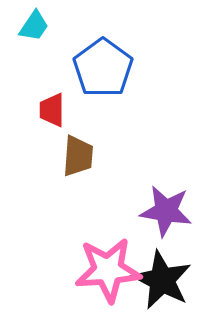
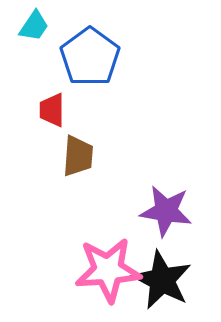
blue pentagon: moved 13 px left, 11 px up
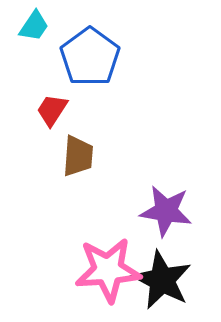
red trapezoid: rotated 33 degrees clockwise
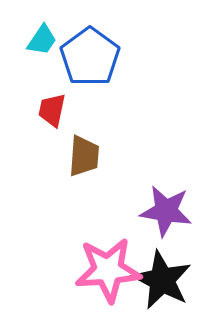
cyan trapezoid: moved 8 px right, 14 px down
red trapezoid: rotated 21 degrees counterclockwise
brown trapezoid: moved 6 px right
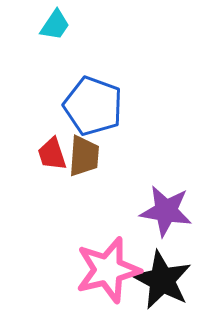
cyan trapezoid: moved 13 px right, 15 px up
blue pentagon: moved 3 px right, 49 px down; rotated 16 degrees counterclockwise
red trapezoid: moved 44 px down; rotated 30 degrees counterclockwise
pink star: rotated 10 degrees counterclockwise
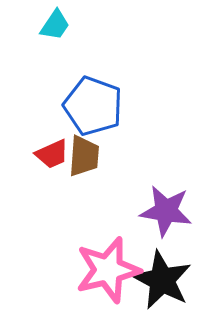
red trapezoid: rotated 96 degrees counterclockwise
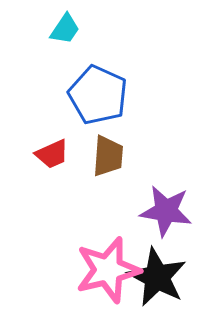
cyan trapezoid: moved 10 px right, 4 px down
blue pentagon: moved 5 px right, 11 px up; rotated 4 degrees clockwise
brown trapezoid: moved 24 px right
black star: moved 5 px left, 3 px up
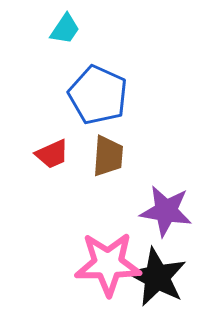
pink star: moved 6 px up; rotated 14 degrees clockwise
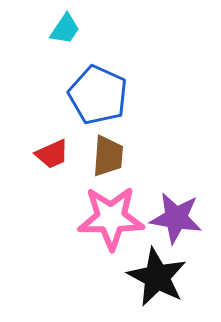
purple star: moved 10 px right, 7 px down
pink star: moved 3 px right, 46 px up
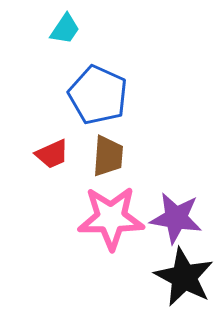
black star: moved 27 px right
